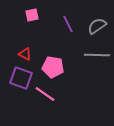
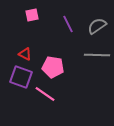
purple square: moved 1 px up
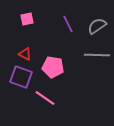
pink square: moved 5 px left, 4 px down
pink line: moved 4 px down
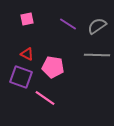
purple line: rotated 30 degrees counterclockwise
red triangle: moved 2 px right
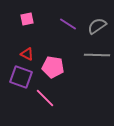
pink line: rotated 10 degrees clockwise
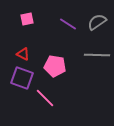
gray semicircle: moved 4 px up
red triangle: moved 4 px left
pink pentagon: moved 2 px right, 1 px up
purple square: moved 1 px right, 1 px down
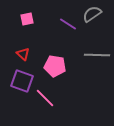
gray semicircle: moved 5 px left, 8 px up
red triangle: rotated 16 degrees clockwise
purple square: moved 3 px down
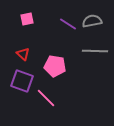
gray semicircle: moved 7 px down; rotated 24 degrees clockwise
gray line: moved 2 px left, 4 px up
pink line: moved 1 px right
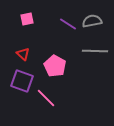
pink pentagon: rotated 20 degrees clockwise
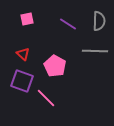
gray semicircle: moved 7 px right; rotated 102 degrees clockwise
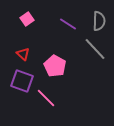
pink square: rotated 24 degrees counterclockwise
gray line: moved 2 px up; rotated 45 degrees clockwise
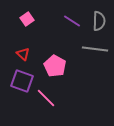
purple line: moved 4 px right, 3 px up
gray line: rotated 40 degrees counterclockwise
